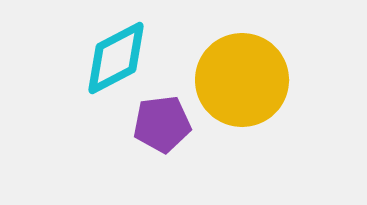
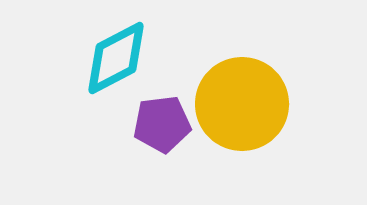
yellow circle: moved 24 px down
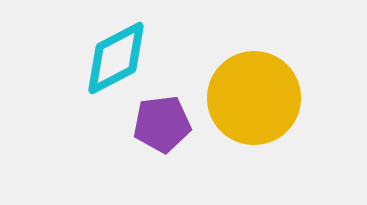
yellow circle: moved 12 px right, 6 px up
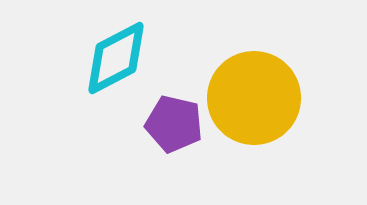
purple pentagon: moved 12 px right; rotated 20 degrees clockwise
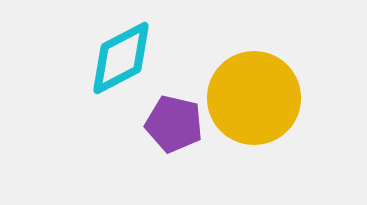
cyan diamond: moved 5 px right
